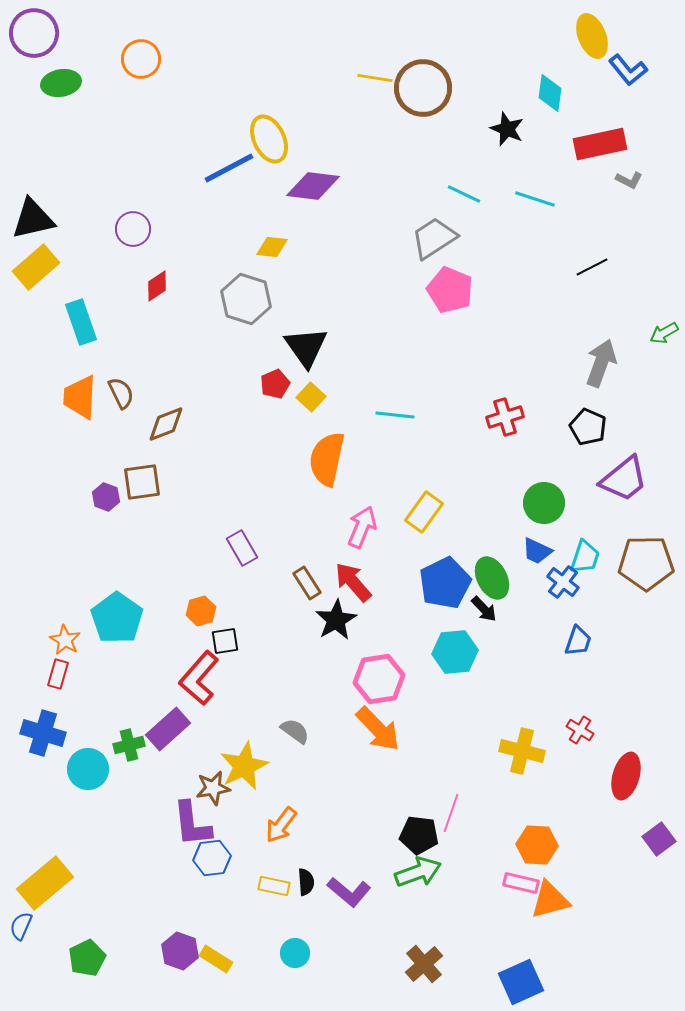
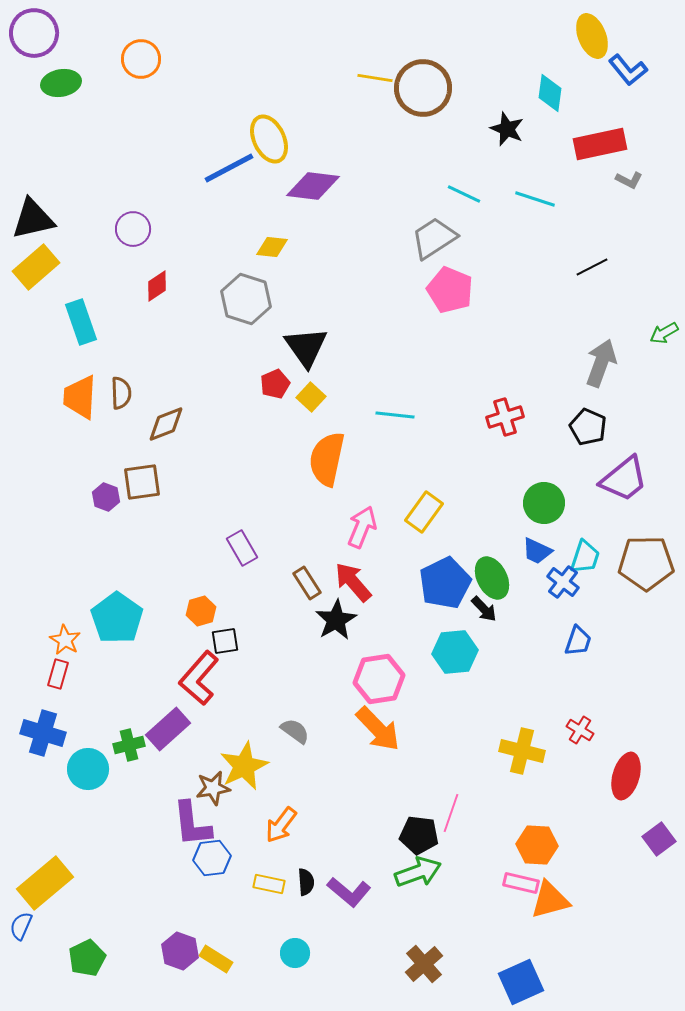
brown semicircle at (121, 393): rotated 24 degrees clockwise
yellow rectangle at (274, 886): moved 5 px left, 2 px up
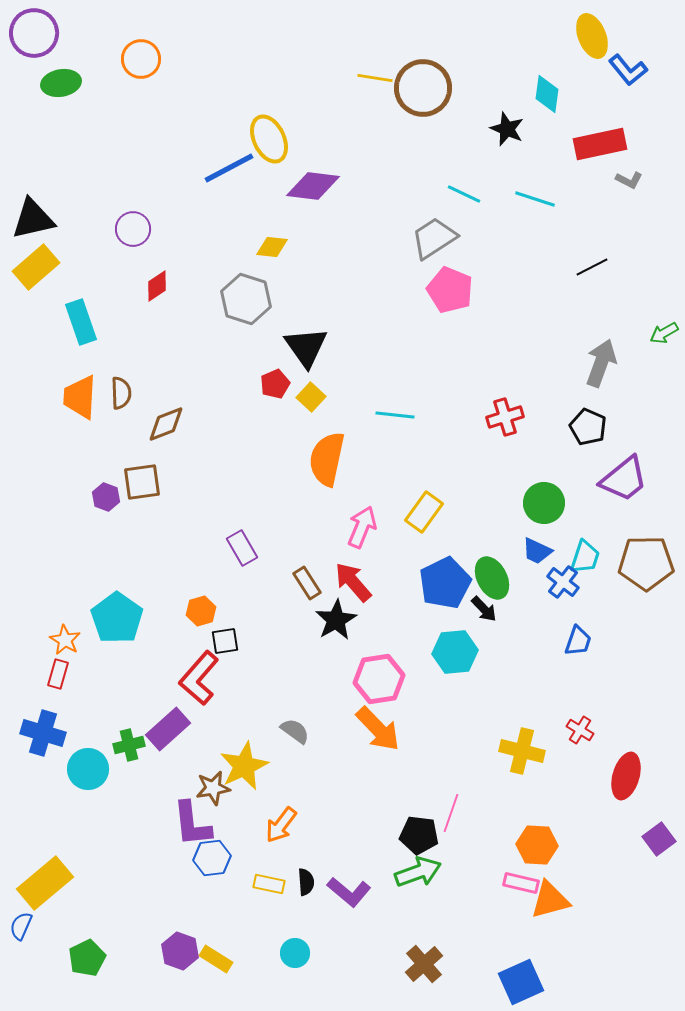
cyan diamond at (550, 93): moved 3 px left, 1 px down
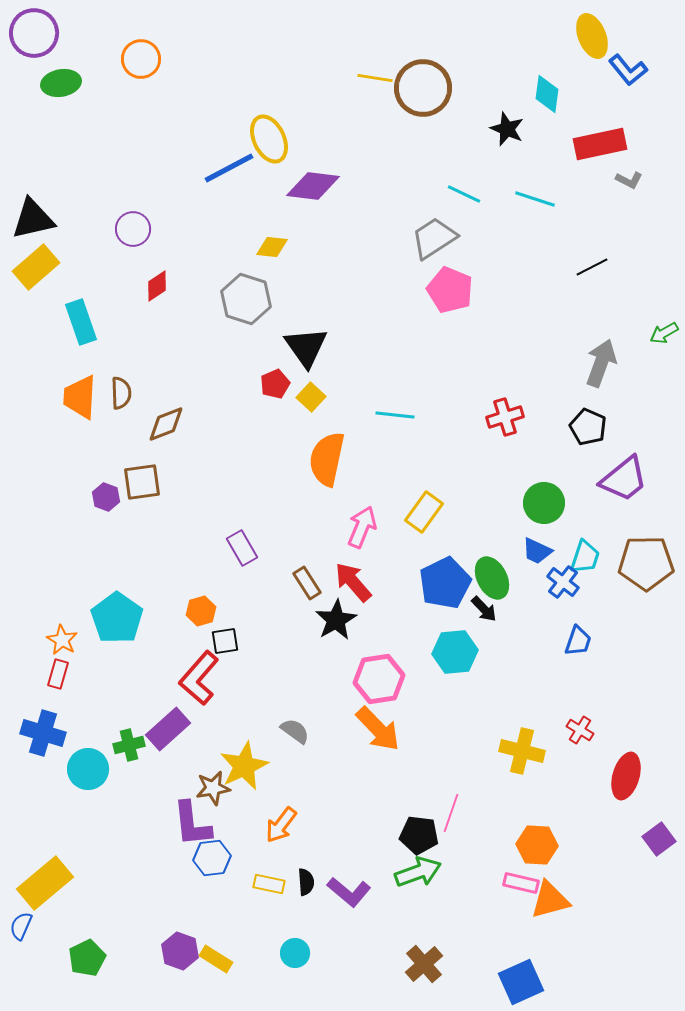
orange star at (65, 640): moved 3 px left
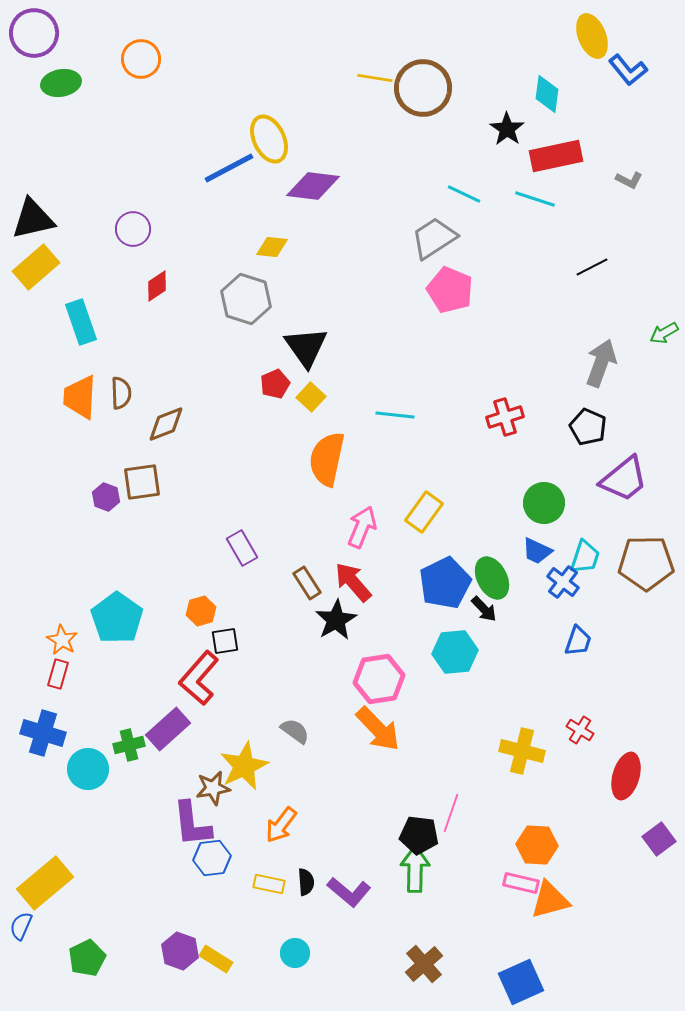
black star at (507, 129): rotated 12 degrees clockwise
red rectangle at (600, 144): moved 44 px left, 12 px down
green arrow at (418, 872): moved 3 px left, 3 px up; rotated 69 degrees counterclockwise
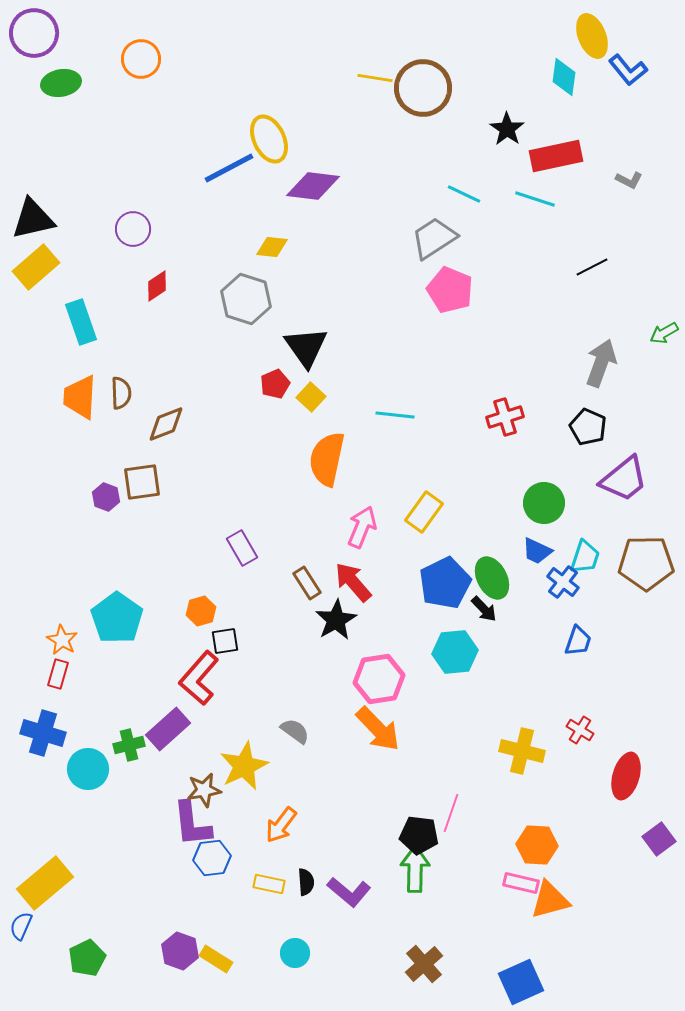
cyan diamond at (547, 94): moved 17 px right, 17 px up
brown star at (213, 788): moved 9 px left, 2 px down
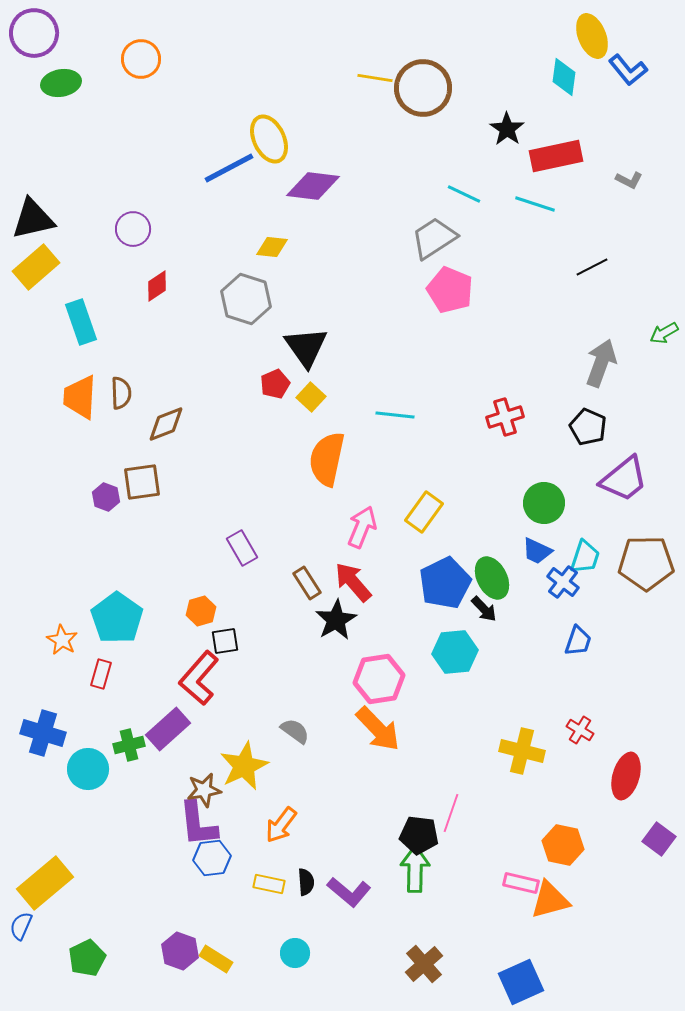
cyan line at (535, 199): moved 5 px down
red rectangle at (58, 674): moved 43 px right
purple L-shape at (192, 824): moved 6 px right
purple square at (659, 839): rotated 16 degrees counterclockwise
orange hexagon at (537, 845): moved 26 px right; rotated 9 degrees clockwise
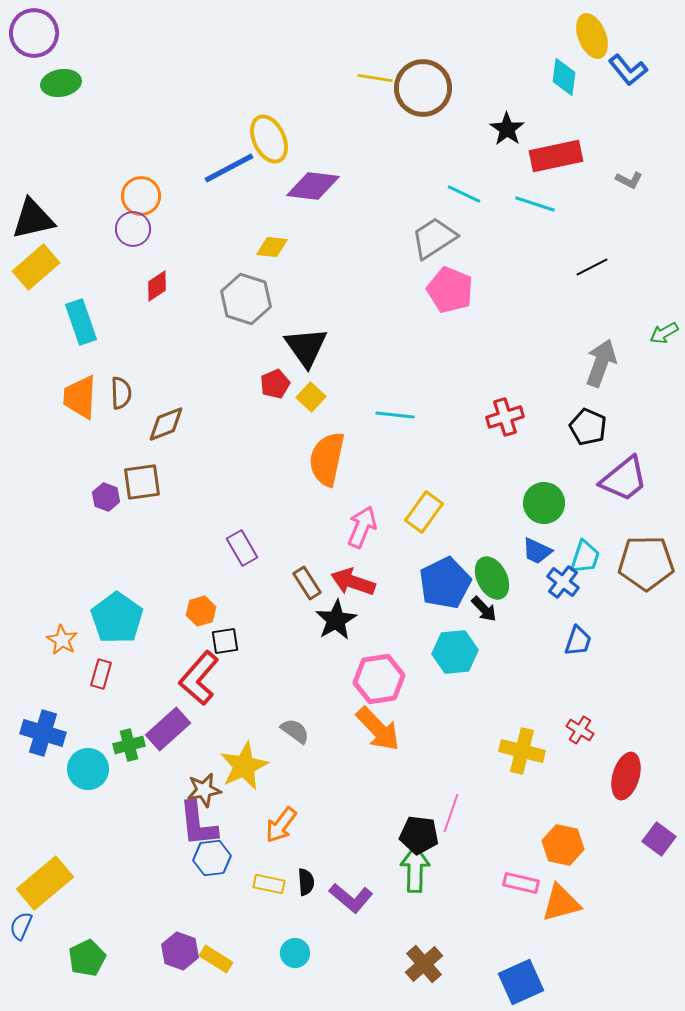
orange circle at (141, 59): moved 137 px down
red arrow at (353, 582): rotated 30 degrees counterclockwise
purple L-shape at (349, 892): moved 2 px right, 6 px down
orange triangle at (550, 900): moved 11 px right, 3 px down
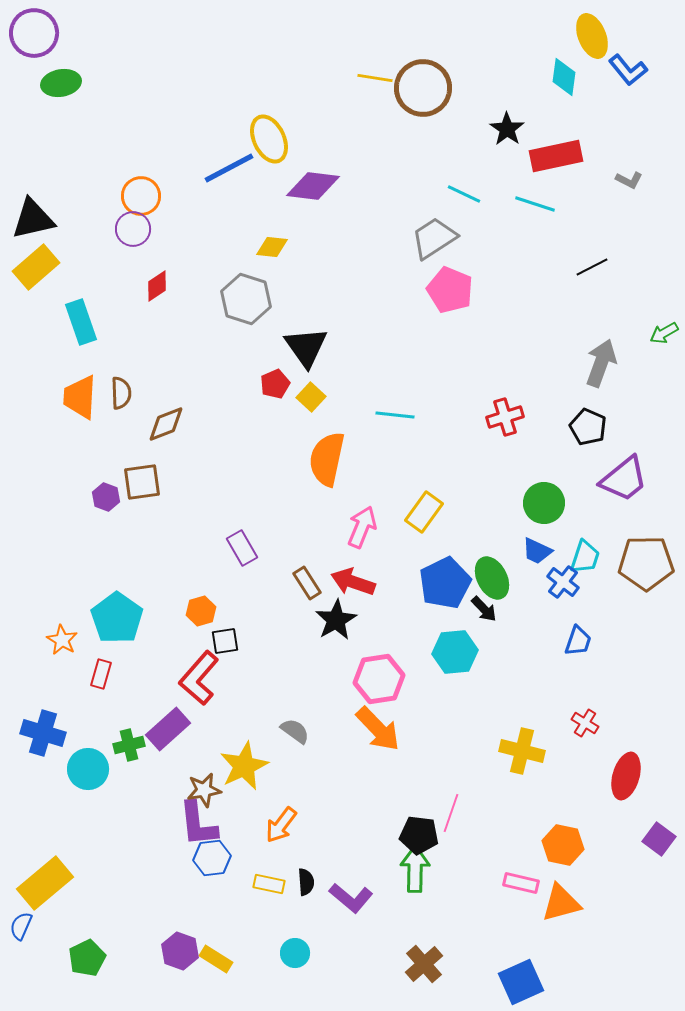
red cross at (580, 730): moved 5 px right, 7 px up
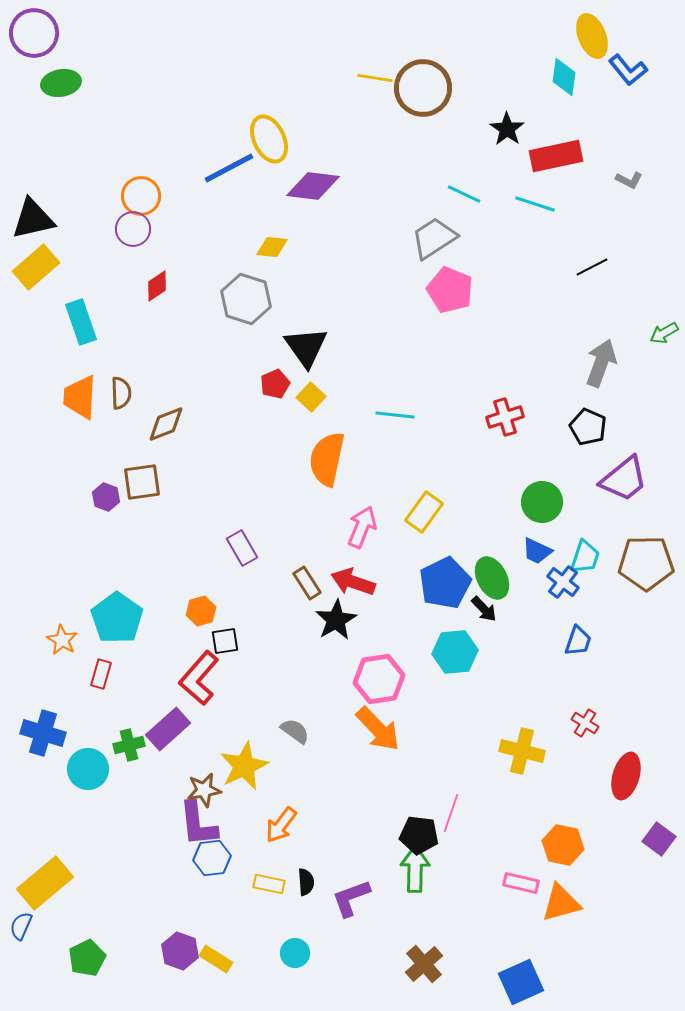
green circle at (544, 503): moved 2 px left, 1 px up
purple L-shape at (351, 898): rotated 120 degrees clockwise
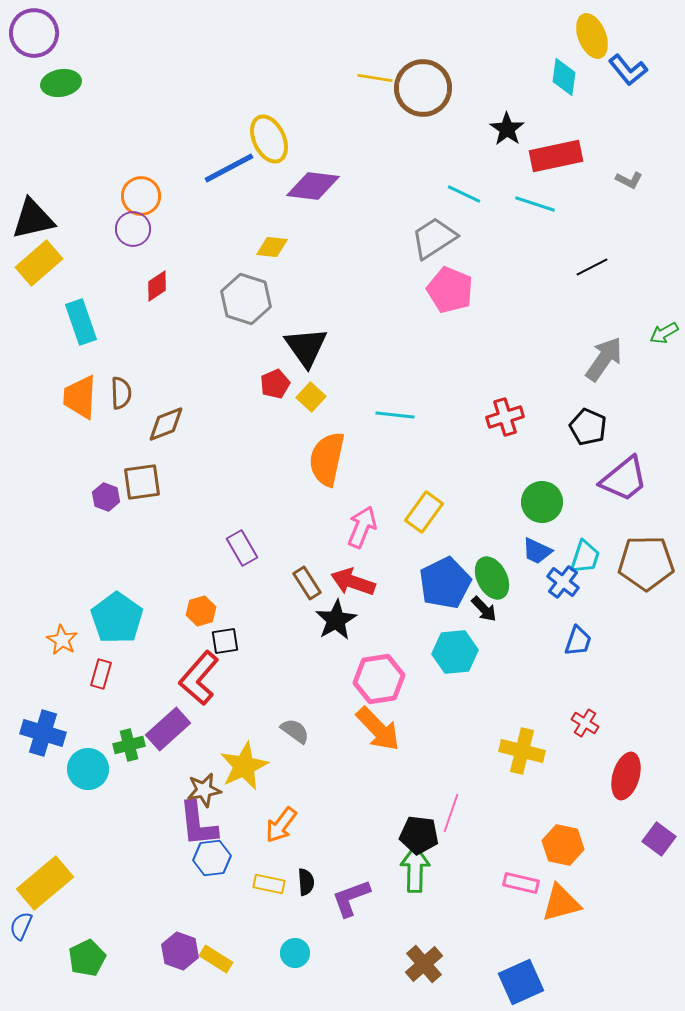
yellow rectangle at (36, 267): moved 3 px right, 4 px up
gray arrow at (601, 363): moved 3 px right, 4 px up; rotated 15 degrees clockwise
